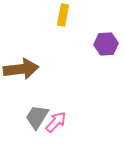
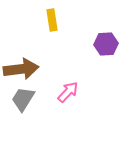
yellow rectangle: moved 11 px left, 5 px down; rotated 20 degrees counterclockwise
gray trapezoid: moved 14 px left, 18 px up
pink arrow: moved 12 px right, 30 px up
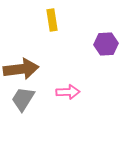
pink arrow: rotated 45 degrees clockwise
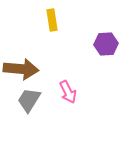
brown arrow: rotated 12 degrees clockwise
pink arrow: rotated 65 degrees clockwise
gray trapezoid: moved 6 px right, 1 px down
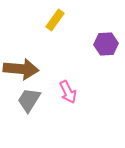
yellow rectangle: moved 3 px right; rotated 45 degrees clockwise
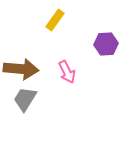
pink arrow: moved 1 px left, 20 px up
gray trapezoid: moved 4 px left, 1 px up
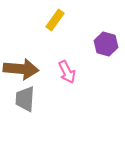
purple hexagon: rotated 20 degrees clockwise
gray trapezoid: rotated 28 degrees counterclockwise
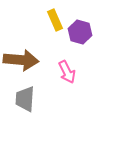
yellow rectangle: rotated 60 degrees counterclockwise
purple hexagon: moved 26 px left, 12 px up
brown arrow: moved 9 px up
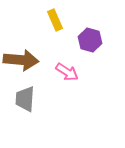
purple hexagon: moved 10 px right, 8 px down
pink arrow: rotated 30 degrees counterclockwise
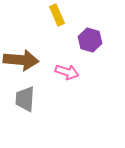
yellow rectangle: moved 2 px right, 5 px up
pink arrow: rotated 15 degrees counterclockwise
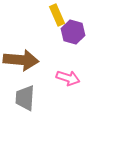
purple hexagon: moved 17 px left, 8 px up
pink arrow: moved 1 px right, 6 px down
gray trapezoid: moved 1 px up
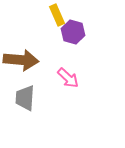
pink arrow: rotated 25 degrees clockwise
